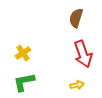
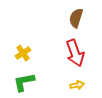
red arrow: moved 8 px left, 1 px up
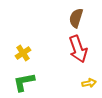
red arrow: moved 3 px right, 4 px up
yellow arrow: moved 12 px right, 2 px up
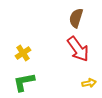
red arrow: rotated 16 degrees counterclockwise
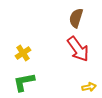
yellow arrow: moved 4 px down
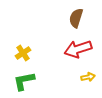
red arrow: rotated 108 degrees clockwise
green L-shape: moved 1 px up
yellow arrow: moved 1 px left, 10 px up
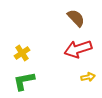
brown semicircle: rotated 120 degrees clockwise
yellow cross: moved 1 px left
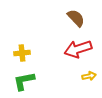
yellow cross: rotated 28 degrees clockwise
yellow arrow: moved 1 px right, 1 px up
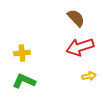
red arrow: moved 2 px right, 2 px up
green L-shape: rotated 35 degrees clockwise
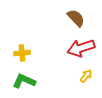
red arrow: moved 1 px right, 1 px down
yellow arrow: moved 3 px left; rotated 40 degrees counterclockwise
